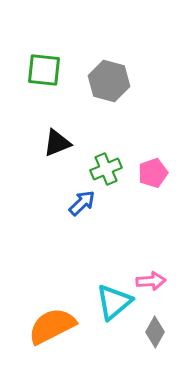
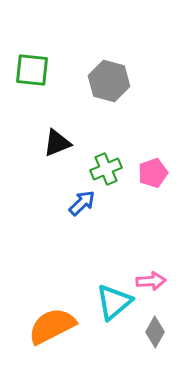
green square: moved 12 px left
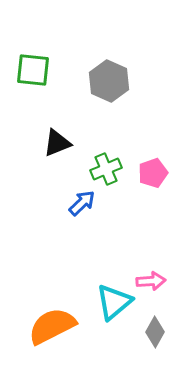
green square: moved 1 px right
gray hexagon: rotated 9 degrees clockwise
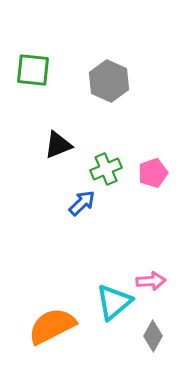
black triangle: moved 1 px right, 2 px down
gray diamond: moved 2 px left, 4 px down
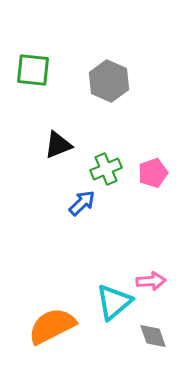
gray diamond: rotated 48 degrees counterclockwise
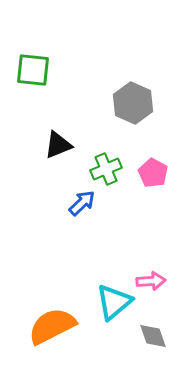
gray hexagon: moved 24 px right, 22 px down
pink pentagon: rotated 24 degrees counterclockwise
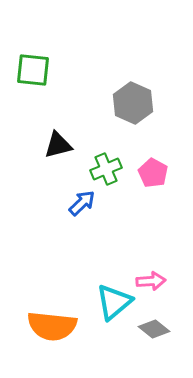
black triangle: rotated 8 degrees clockwise
orange semicircle: rotated 147 degrees counterclockwise
gray diamond: moved 1 px right, 7 px up; rotated 32 degrees counterclockwise
